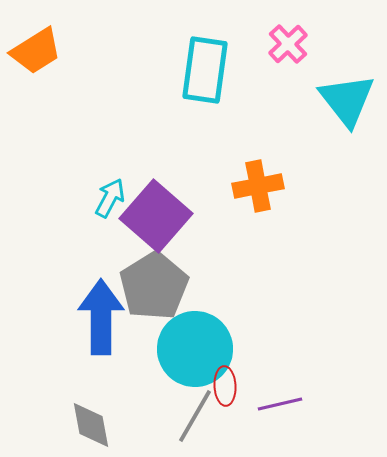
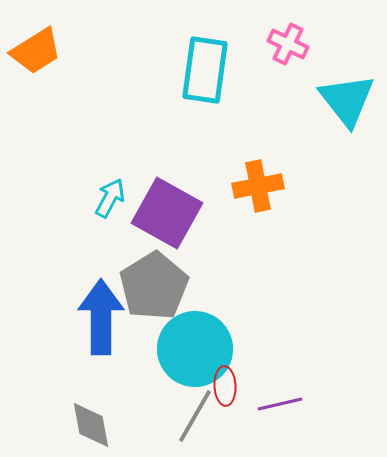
pink cross: rotated 21 degrees counterclockwise
purple square: moved 11 px right, 3 px up; rotated 12 degrees counterclockwise
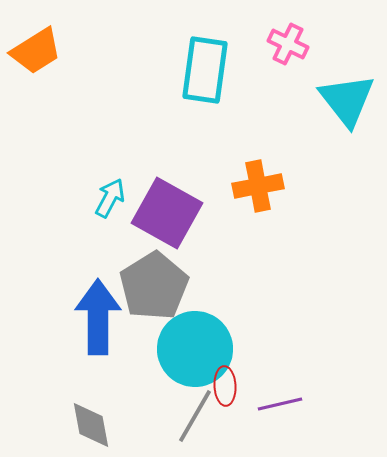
blue arrow: moved 3 px left
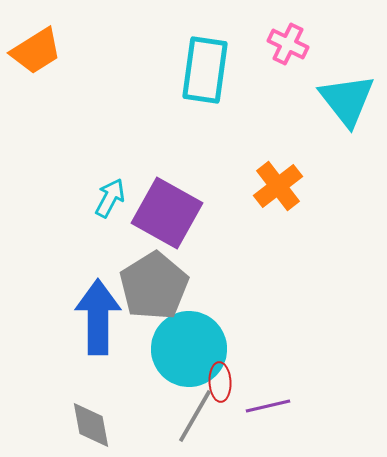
orange cross: moved 20 px right; rotated 27 degrees counterclockwise
cyan circle: moved 6 px left
red ellipse: moved 5 px left, 4 px up
purple line: moved 12 px left, 2 px down
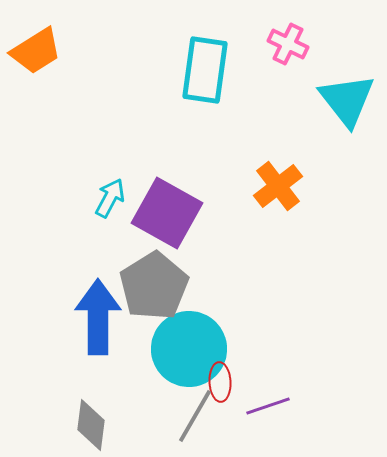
purple line: rotated 6 degrees counterclockwise
gray diamond: rotated 18 degrees clockwise
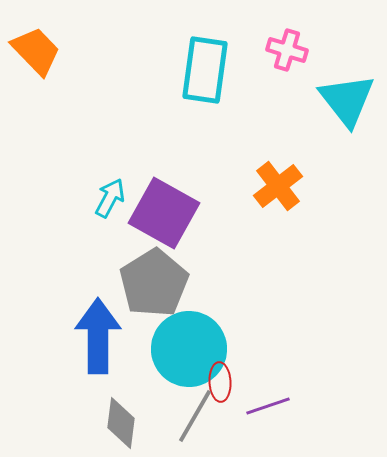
pink cross: moved 1 px left, 6 px down; rotated 9 degrees counterclockwise
orange trapezoid: rotated 102 degrees counterclockwise
purple square: moved 3 px left
gray pentagon: moved 3 px up
blue arrow: moved 19 px down
gray diamond: moved 30 px right, 2 px up
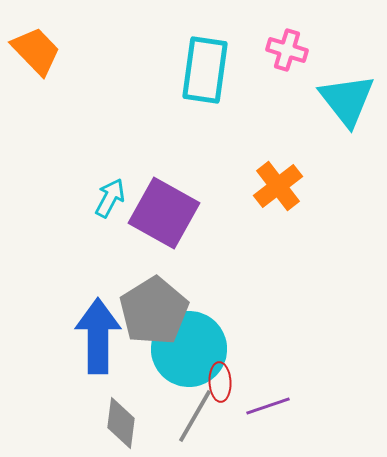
gray pentagon: moved 28 px down
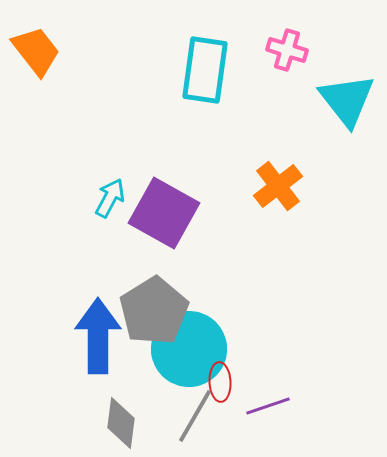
orange trapezoid: rotated 6 degrees clockwise
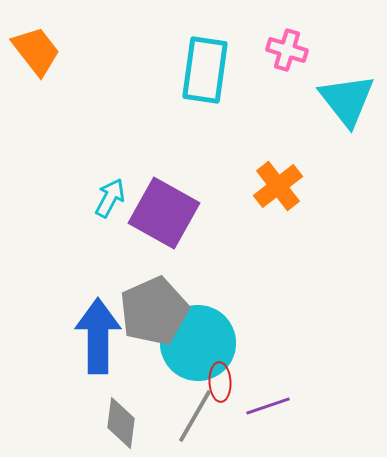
gray pentagon: rotated 8 degrees clockwise
cyan circle: moved 9 px right, 6 px up
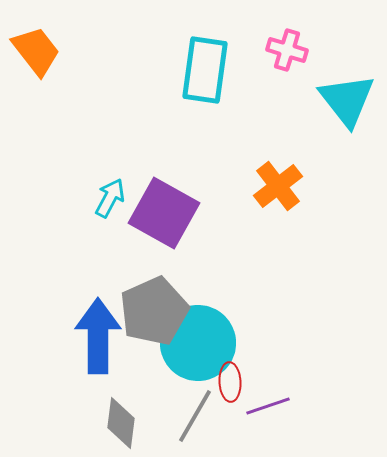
red ellipse: moved 10 px right
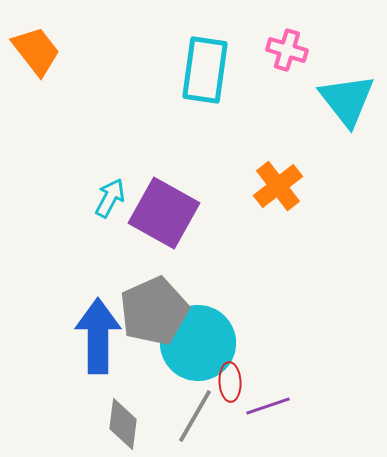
gray diamond: moved 2 px right, 1 px down
